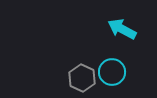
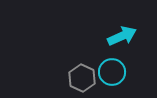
cyan arrow: moved 7 px down; rotated 128 degrees clockwise
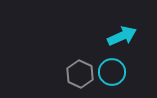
gray hexagon: moved 2 px left, 4 px up
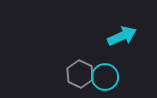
cyan circle: moved 7 px left, 5 px down
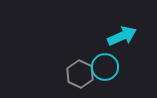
cyan circle: moved 10 px up
